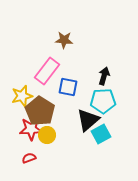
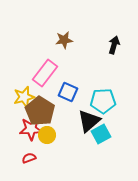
brown star: rotated 12 degrees counterclockwise
pink rectangle: moved 2 px left, 2 px down
black arrow: moved 10 px right, 31 px up
blue square: moved 5 px down; rotated 12 degrees clockwise
yellow star: moved 2 px right, 1 px down
black triangle: moved 1 px right, 1 px down
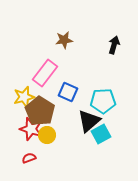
red star: rotated 20 degrees clockwise
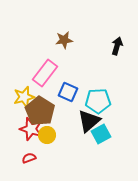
black arrow: moved 3 px right, 1 px down
cyan pentagon: moved 5 px left
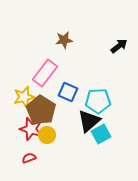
black arrow: moved 2 px right; rotated 36 degrees clockwise
brown pentagon: moved 1 px right, 1 px up
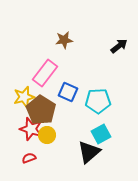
black triangle: moved 31 px down
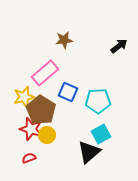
pink rectangle: rotated 12 degrees clockwise
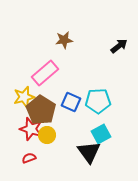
blue square: moved 3 px right, 10 px down
black triangle: rotated 25 degrees counterclockwise
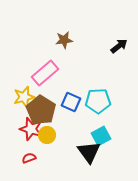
cyan square: moved 2 px down
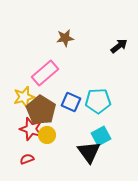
brown star: moved 1 px right, 2 px up
red semicircle: moved 2 px left, 1 px down
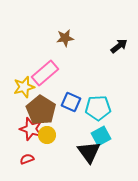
yellow star: moved 10 px up
cyan pentagon: moved 7 px down
